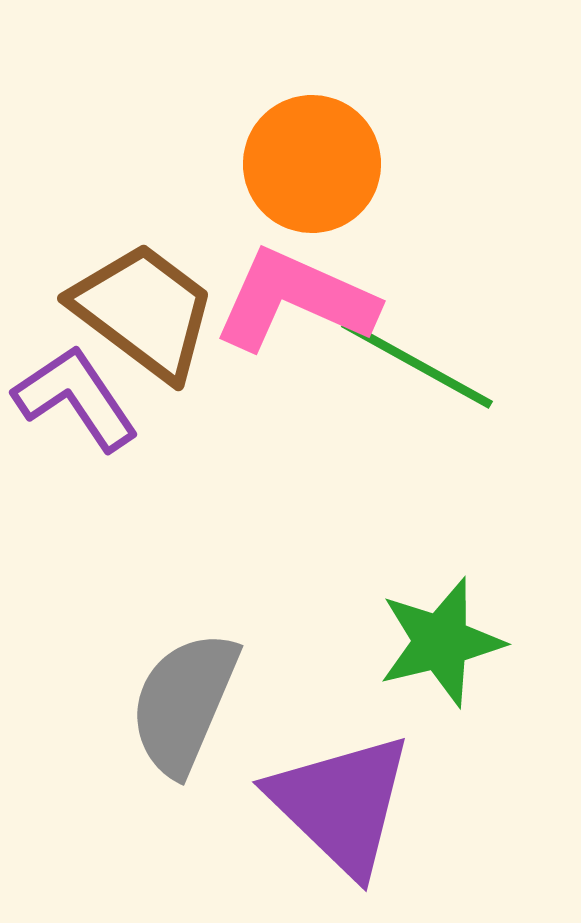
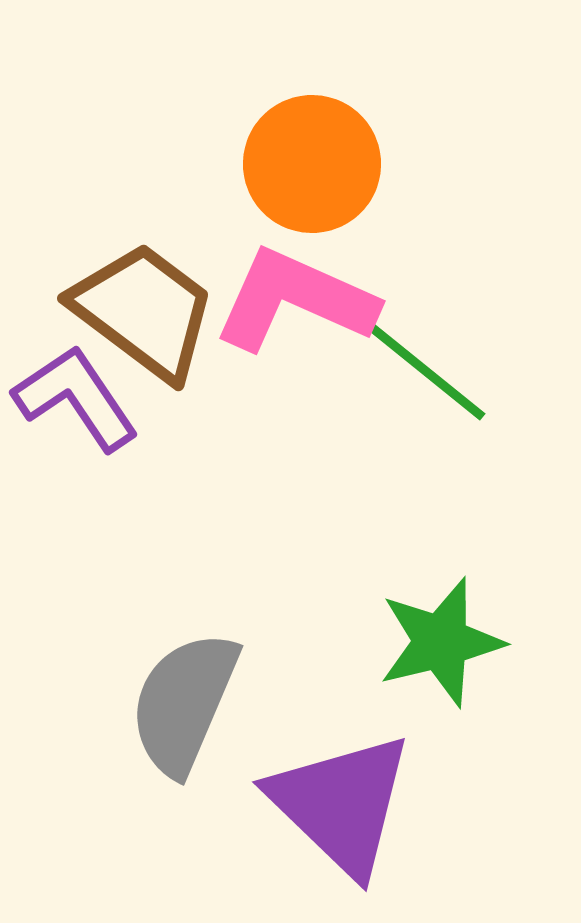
green line: rotated 10 degrees clockwise
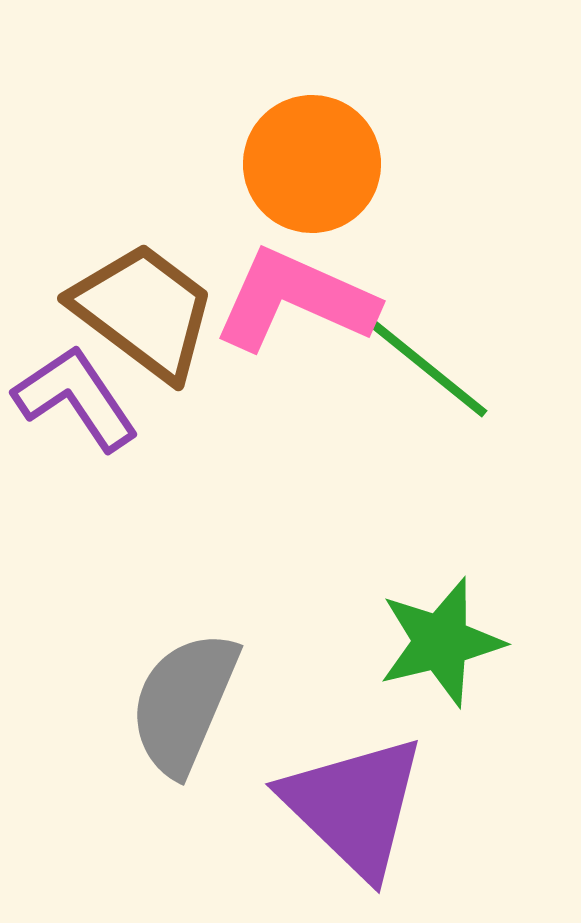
green line: moved 2 px right, 3 px up
purple triangle: moved 13 px right, 2 px down
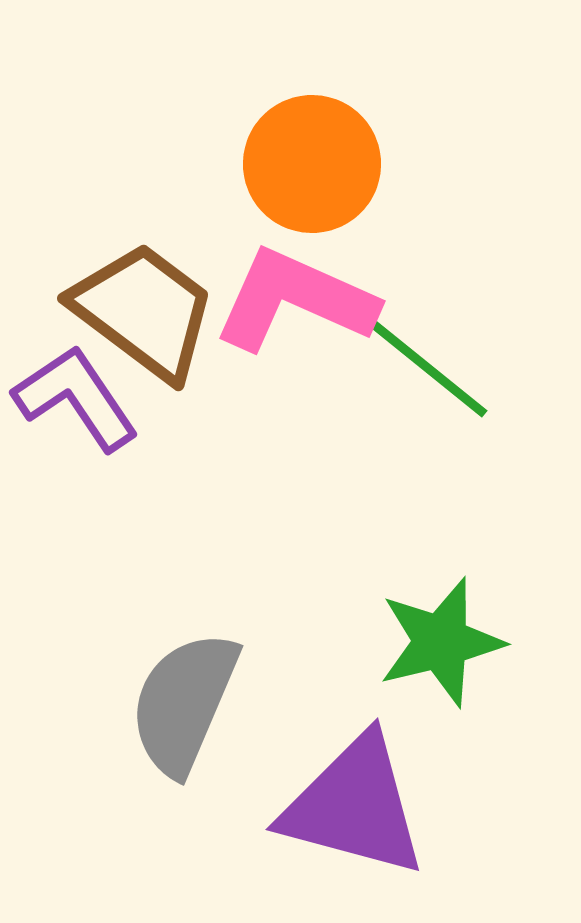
purple triangle: rotated 29 degrees counterclockwise
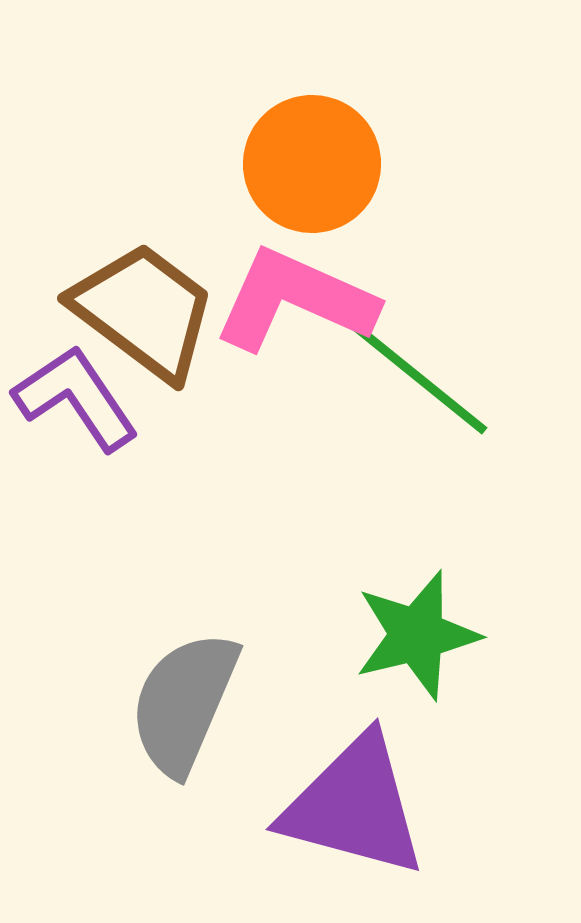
green line: moved 17 px down
green star: moved 24 px left, 7 px up
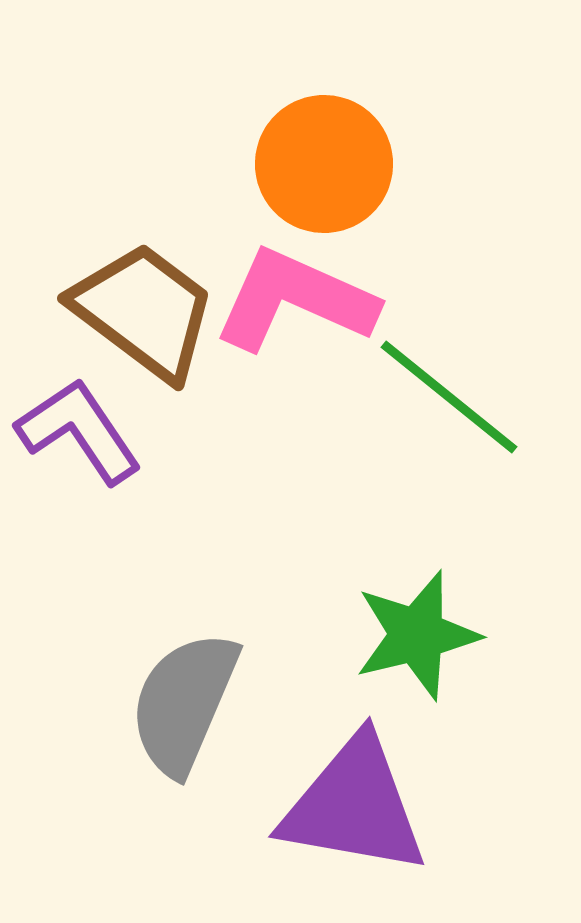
orange circle: moved 12 px right
green line: moved 30 px right, 19 px down
purple L-shape: moved 3 px right, 33 px down
purple triangle: rotated 5 degrees counterclockwise
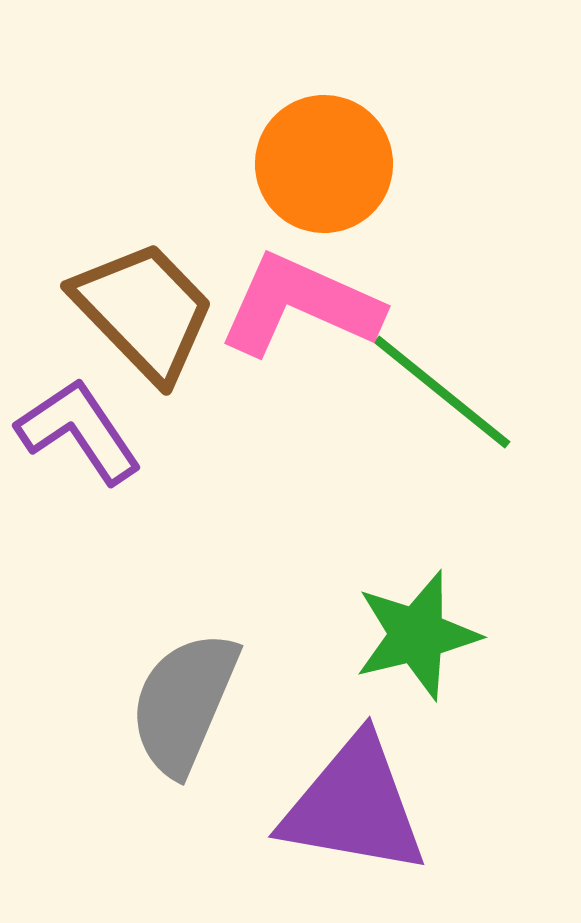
pink L-shape: moved 5 px right, 5 px down
brown trapezoid: rotated 9 degrees clockwise
green line: moved 7 px left, 5 px up
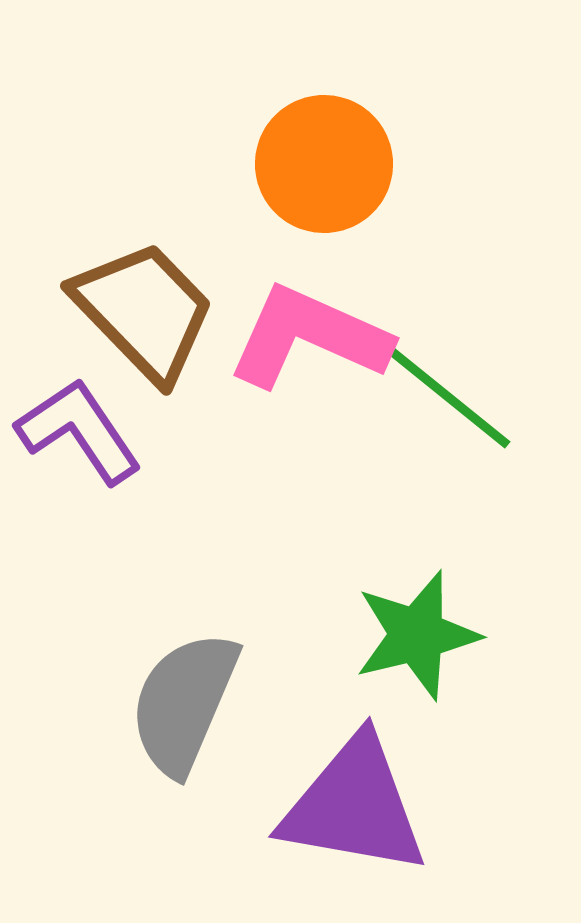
pink L-shape: moved 9 px right, 32 px down
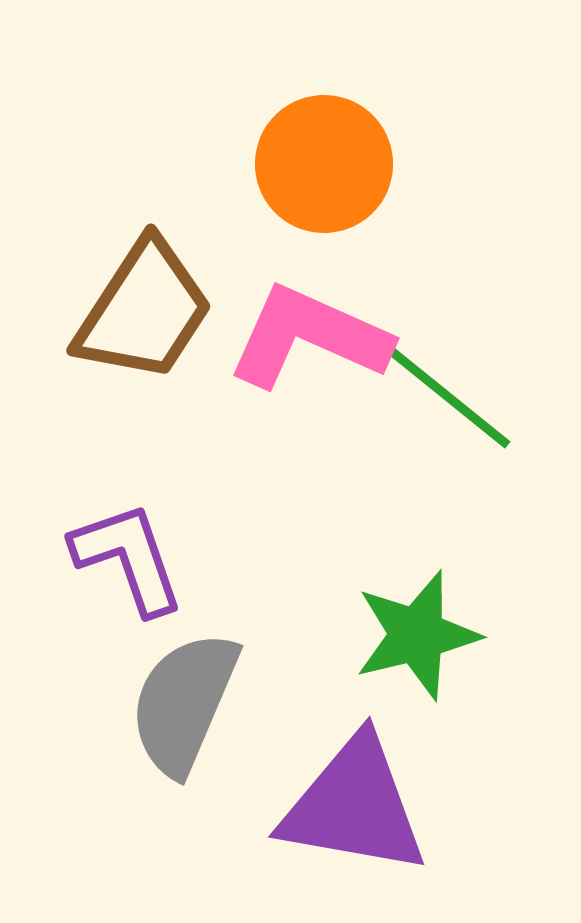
brown trapezoid: rotated 77 degrees clockwise
purple L-shape: moved 49 px right, 127 px down; rotated 15 degrees clockwise
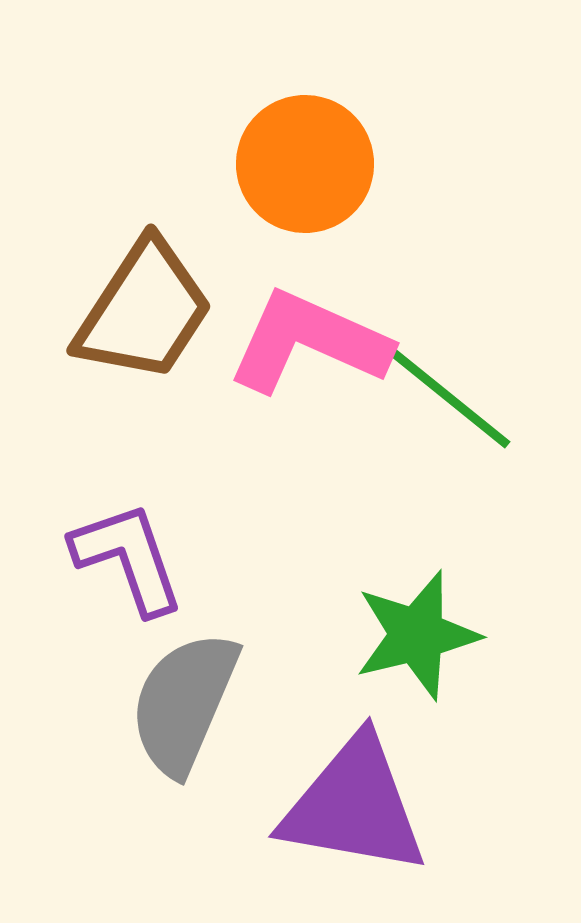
orange circle: moved 19 px left
pink L-shape: moved 5 px down
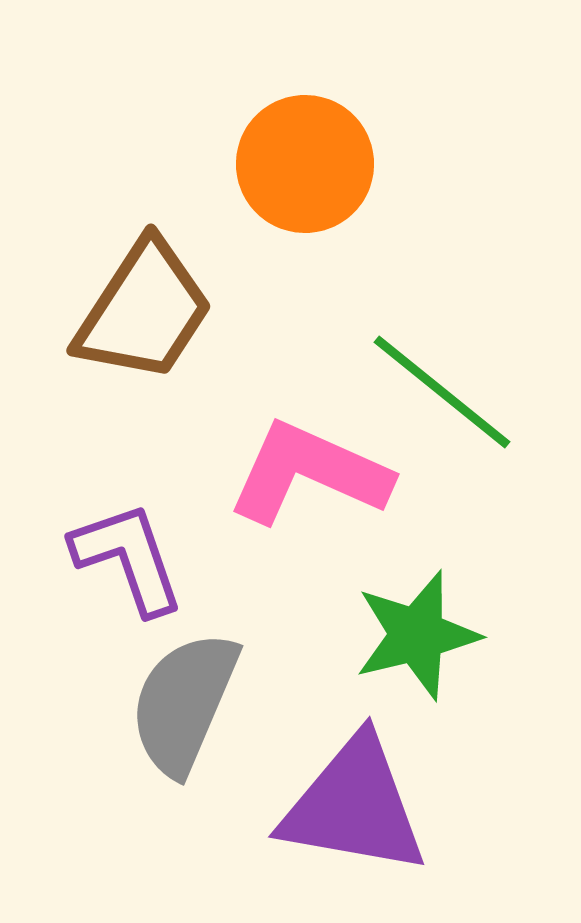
pink L-shape: moved 131 px down
